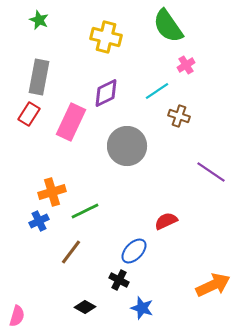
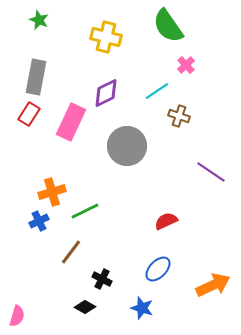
pink cross: rotated 12 degrees counterclockwise
gray rectangle: moved 3 px left
blue ellipse: moved 24 px right, 18 px down
black cross: moved 17 px left, 1 px up
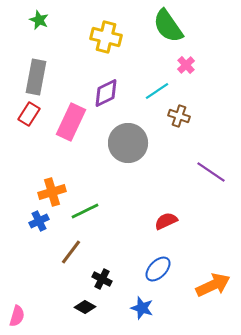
gray circle: moved 1 px right, 3 px up
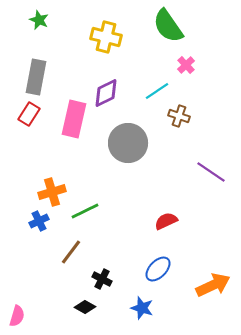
pink rectangle: moved 3 px right, 3 px up; rotated 12 degrees counterclockwise
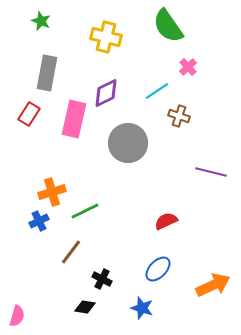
green star: moved 2 px right, 1 px down
pink cross: moved 2 px right, 2 px down
gray rectangle: moved 11 px right, 4 px up
purple line: rotated 20 degrees counterclockwise
black diamond: rotated 20 degrees counterclockwise
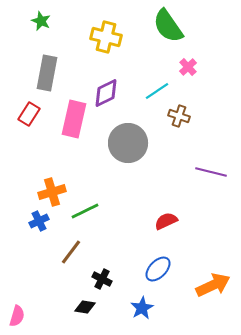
blue star: rotated 25 degrees clockwise
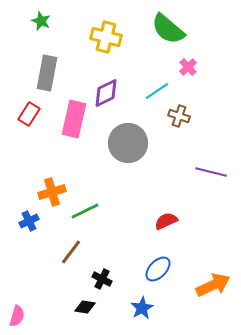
green semicircle: moved 3 px down; rotated 15 degrees counterclockwise
blue cross: moved 10 px left
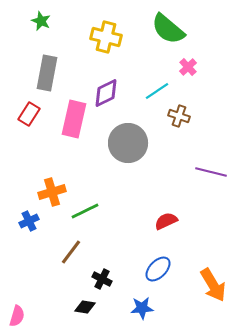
orange arrow: rotated 84 degrees clockwise
blue star: rotated 25 degrees clockwise
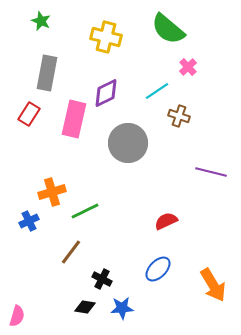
blue star: moved 20 px left
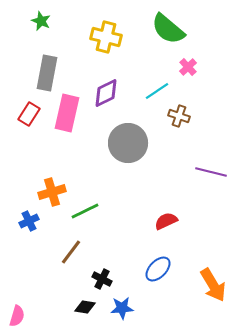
pink rectangle: moved 7 px left, 6 px up
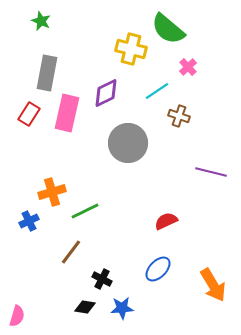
yellow cross: moved 25 px right, 12 px down
